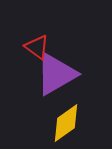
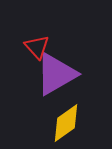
red triangle: rotated 12 degrees clockwise
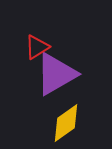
red triangle: rotated 40 degrees clockwise
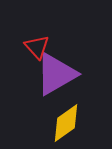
red triangle: rotated 40 degrees counterclockwise
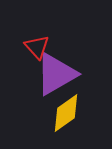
yellow diamond: moved 10 px up
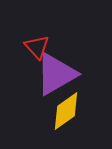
yellow diamond: moved 2 px up
